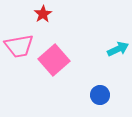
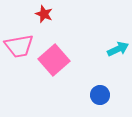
red star: moved 1 px right; rotated 18 degrees counterclockwise
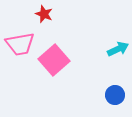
pink trapezoid: moved 1 px right, 2 px up
blue circle: moved 15 px right
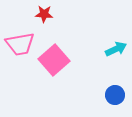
red star: rotated 18 degrees counterclockwise
cyan arrow: moved 2 px left
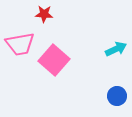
pink square: rotated 8 degrees counterclockwise
blue circle: moved 2 px right, 1 px down
